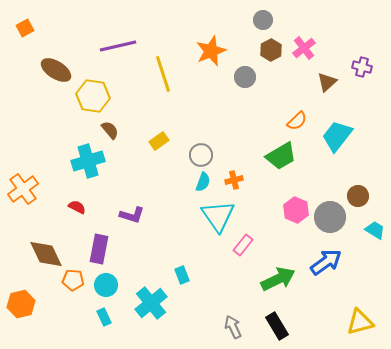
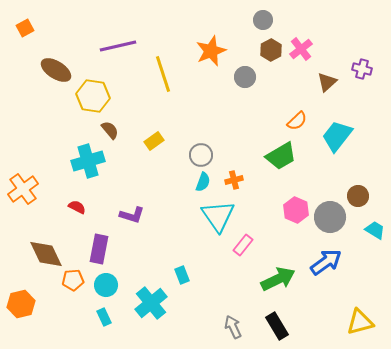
pink cross at (304, 48): moved 3 px left, 1 px down
purple cross at (362, 67): moved 2 px down
yellow rectangle at (159, 141): moved 5 px left
orange pentagon at (73, 280): rotated 10 degrees counterclockwise
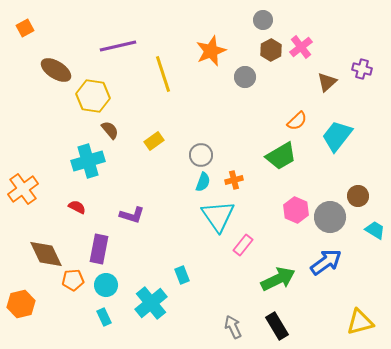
pink cross at (301, 49): moved 2 px up
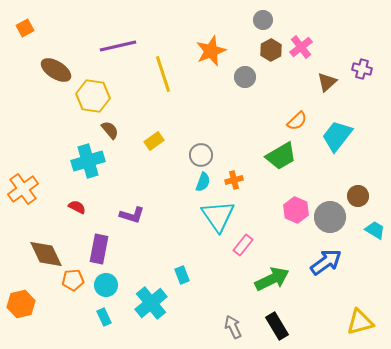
green arrow at (278, 279): moved 6 px left
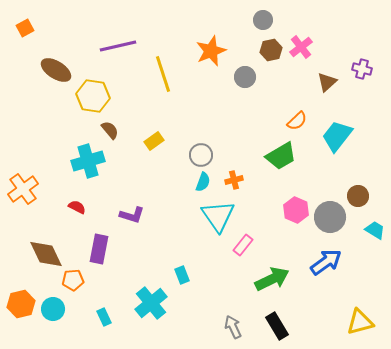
brown hexagon at (271, 50): rotated 15 degrees clockwise
cyan circle at (106, 285): moved 53 px left, 24 px down
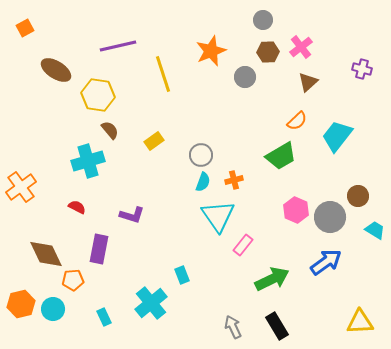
brown hexagon at (271, 50): moved 3 px left, 2 px down; rotated 10 degrees clockwise
brown triangle at (327, 82): moved 19 px left
yellow hexagon at (93, 96): moved 5 px right, 1 px up
orange cross at (23, 189): moved 2 px left, 2 px up
yellow triangle at (360, 322): rotated 12 degrees clockwise
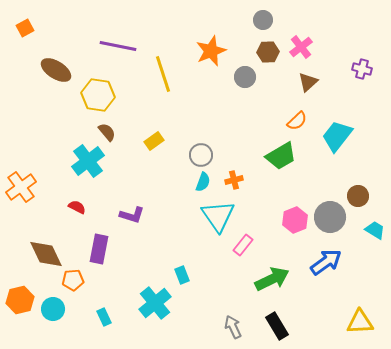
purple line at (118, 46): rotated 24 degrees clockwise
brown semicircle at (110, 130): moved 3 px left, 2 px down
cyan cross at (88, 161): rotated 20 degrees counterclockwise
pink hexagon at (296, 210): moved 1 px left, 10 px down; rotated 15 degrees clockwise
cyan cross at (151, 303): moved 4 px right
orange hexagon at (21, 304): moved 1 px left, 4 px up
